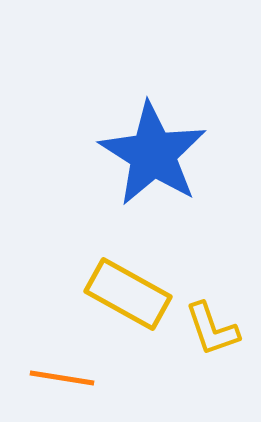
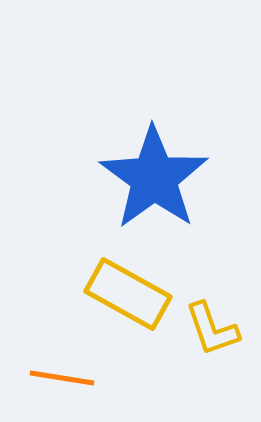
blue star: moved 1 px right, 24 px down; rotated 4 degrees clockwise
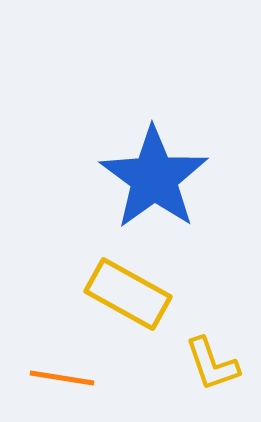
yellow L-shape: moved 35 px down
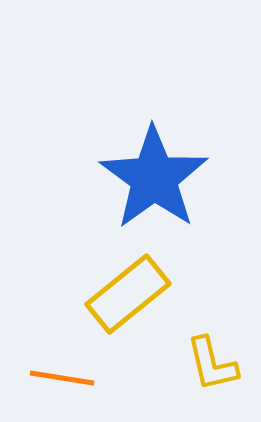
yellow rectangle: rotated 68 degrees counterclockwise
yellow L-shape: rotated 6 degrees clockwise
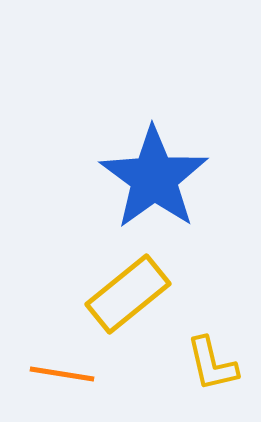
orange line: moved 4 px up
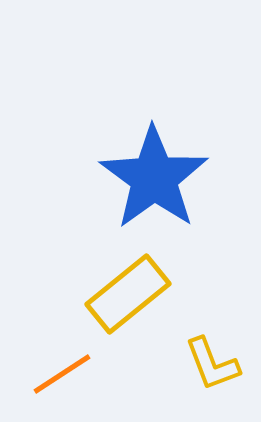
yellow L-shape: rotated 8 degrees counterclockwise
orange line: rotated 42 degrees counterclockwise
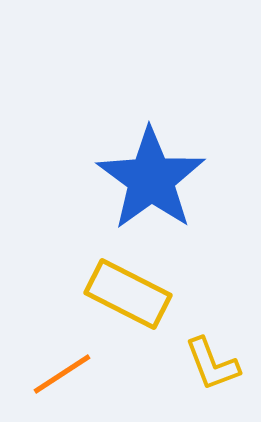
blue star: moved 3 px left, 1 px down
yellow rectangle: rotated 66 degrees clockwise
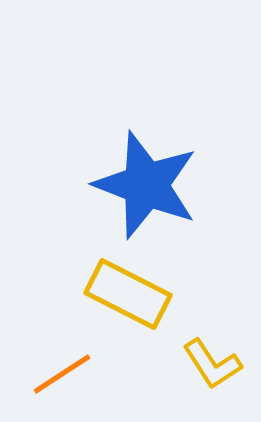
blue star: moved 5 px left, 6 px down; rotated 15 degrees counterclockwise
yellow L-shape: rotated 12 degrees counterclockwise
